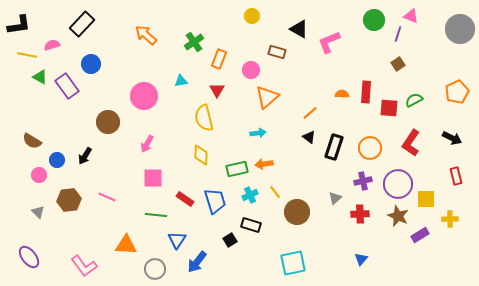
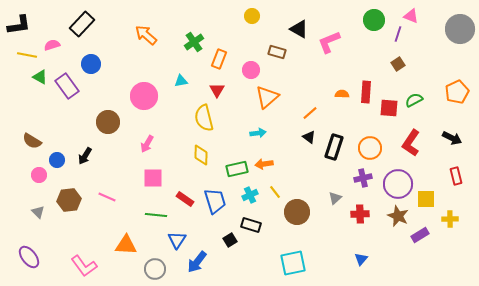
purple cross at (363, 181): moved 3 px up
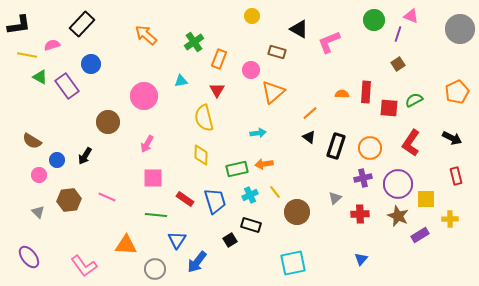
orange triangle at (267, 97): moved 6 px right, 5 px up
black rectangle at (334, 147): moved 2 px right, 1 px up
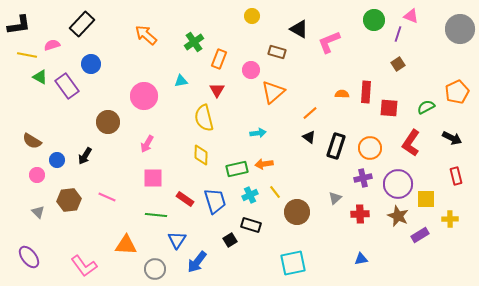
green semicircle at (414, 100): moved 12 px right, 7 px down
pink circle at (39, 175): moved 2 px left
blue triangle at (361, 259): rotated 40 degrees clockwise
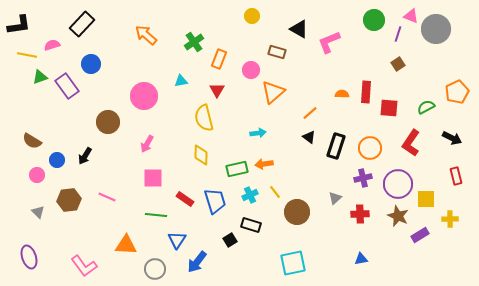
gray circle at (460, 29): moved 24 px left
green triangle at (40, 77): rotated 49 degrees counterclockwise
purple ellipse at (29, 257): rotated 20 degrees clockwise
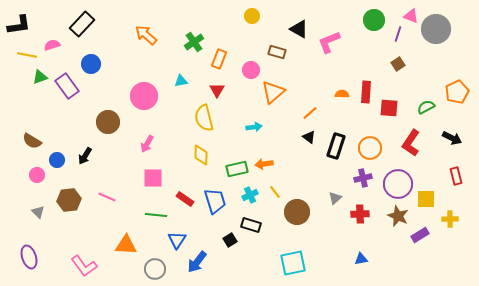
cyan arrow at (258, 133): moved 4 px left, 6 px up
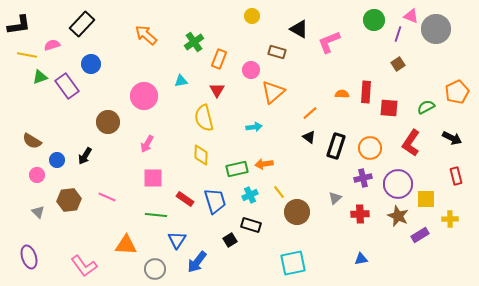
yellow line at (275, 192): moved 4 px right
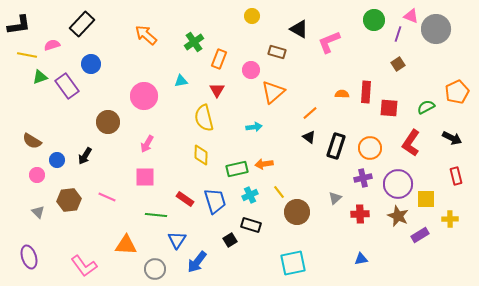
pink square at (153, 178): moved 8 px left, 1 px up
